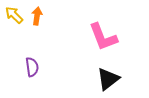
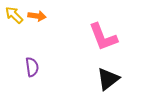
orange arrow: rotated 90 degrees clockwise
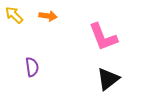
orange arrow: moved 11 px right
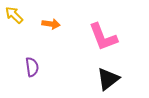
orange arrow: moved 3 px right, 8 px down
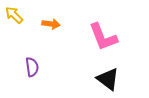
black triangle: rotated 45 degrees counterclockwise
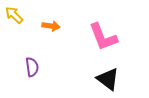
orange arrow: moved 2 px down
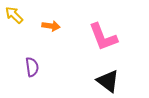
black triangle: moved 2 px down
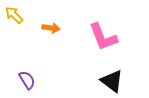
orange arrow: moved 2 px down
purple semicircle: moved 5 px left, 13 px down; rotated 24 degrees counterclockwise
black triangle: moved 4 px right
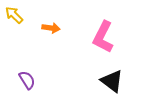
pink L-shape: rotated 48 degrees clockwise
